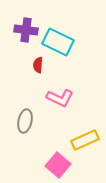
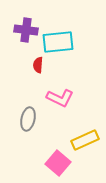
cyan rectangle: rotated 32 degrees counterclockwise
gray ellipse: moved 3 px right, 2 px up
pink square: moved 2 px up
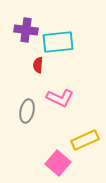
gray ellipse: moved 1 px left, 8 px up
